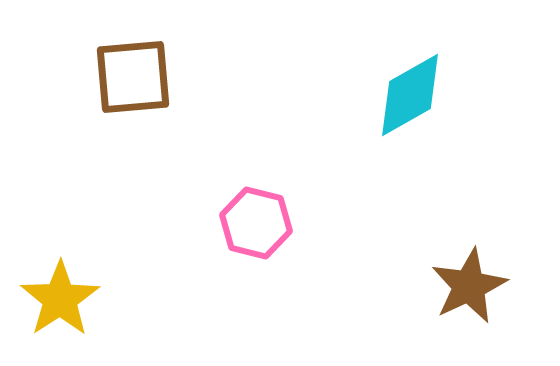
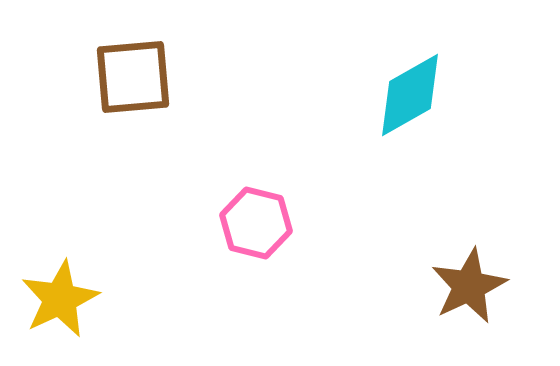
yellow star: rotated 8 degrees clockwise
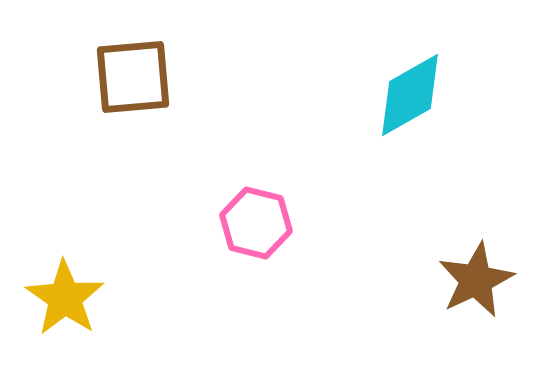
brown star: moved 7 px right, 6 px up
yellow star: moved 5 px right, 1 px up; rotated 12 degrees counterclockwise
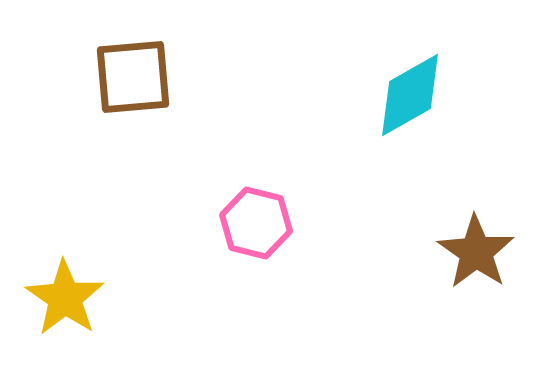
brown star: moved 28 px up; rotated 12 degrees counterclockwise
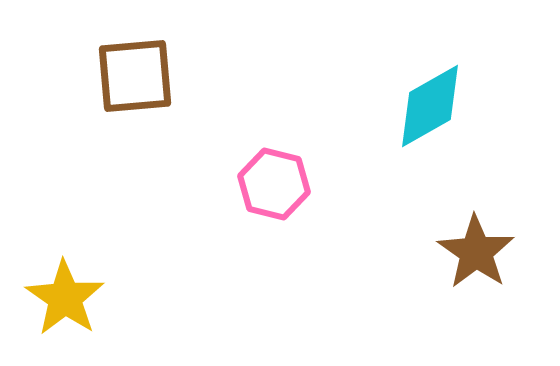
brown square: moved 2 px right, 1 px up
cyan diamond: moved 20 px right, 11 px down
pink hexagon: moved 18 px right, 39 px up
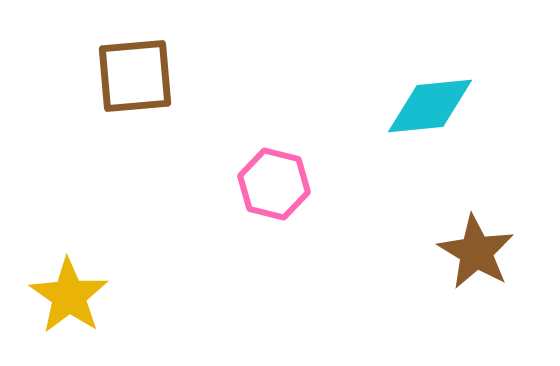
cyan diamond: rotated 24 degrees clockwise
brown star: rotated 4 degrees counterclockwise
yellow star: moved 4 px right, 2 px up
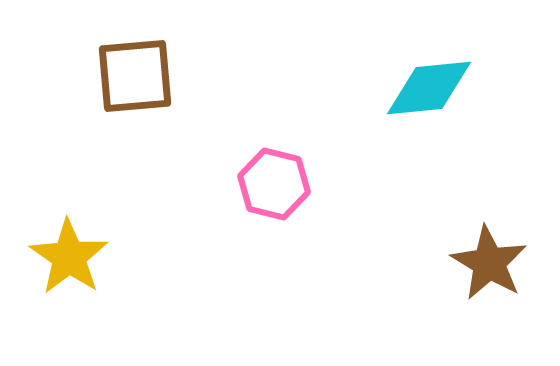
cyan diamond: moved 1 px left, 18 px up
brown star: moved 13 px right, 11 px down
yellow star: moved 39 px up
